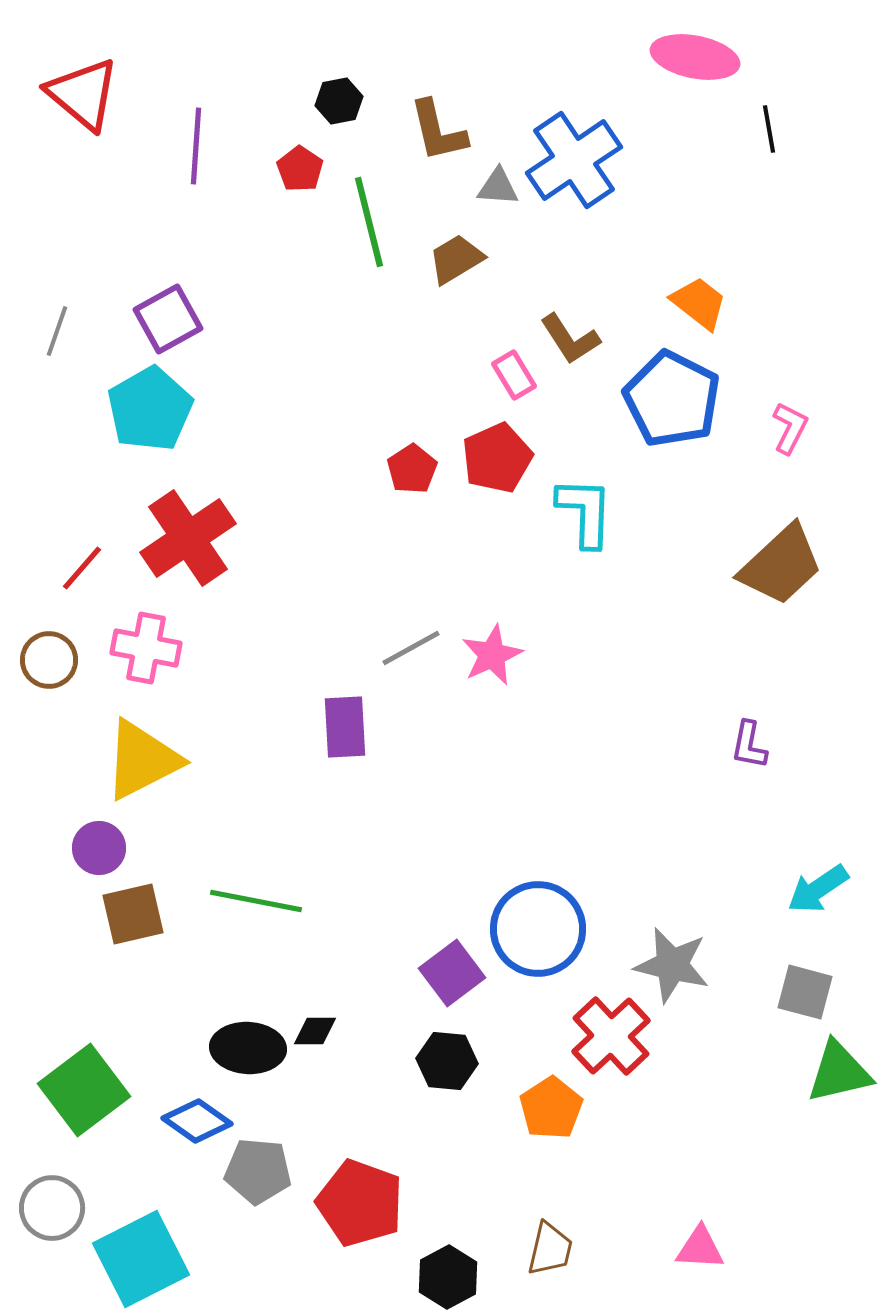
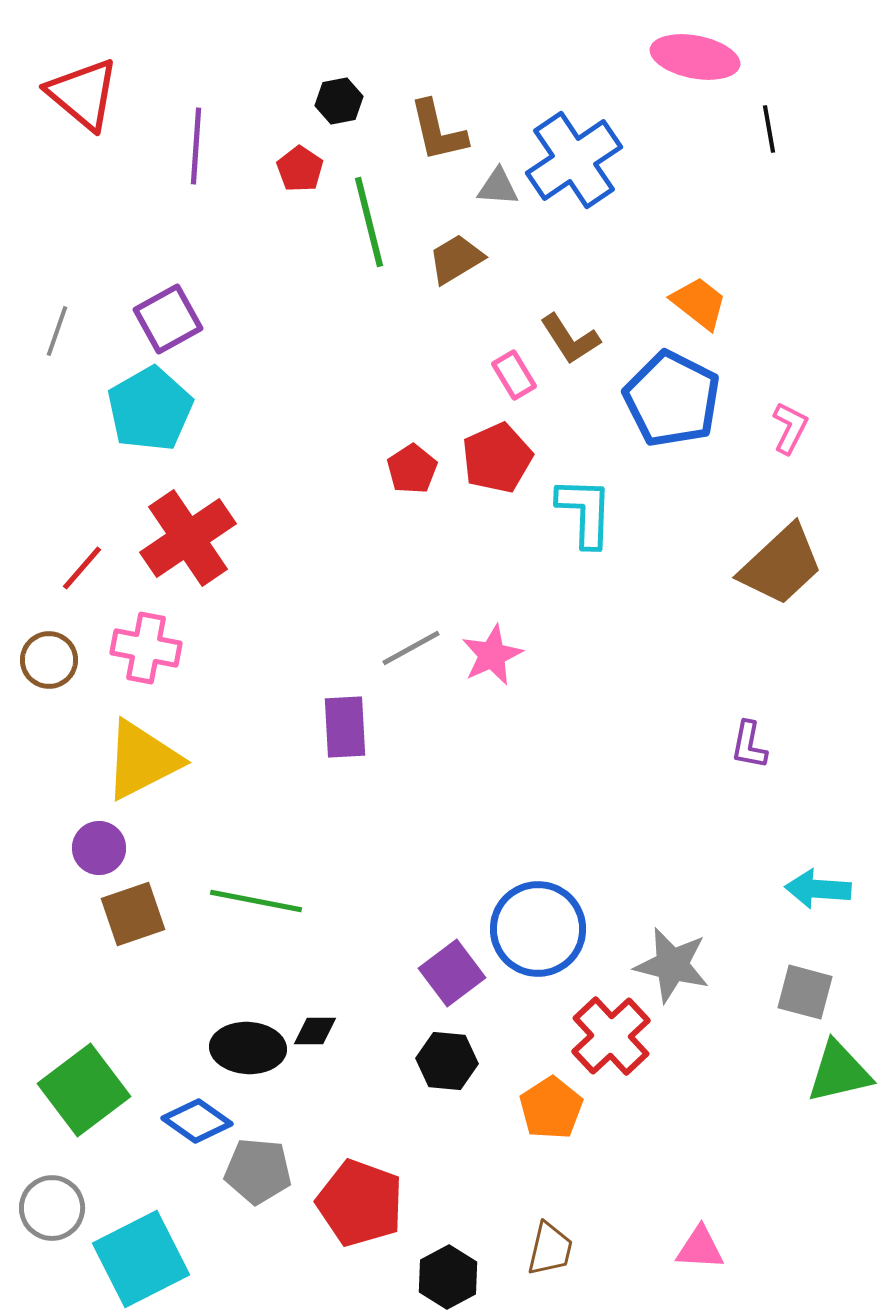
cyan arrow at (818, 889): rotated 38 degrees clockwise
brown square at (133, 914): rotated 6 degrees counterclockwise
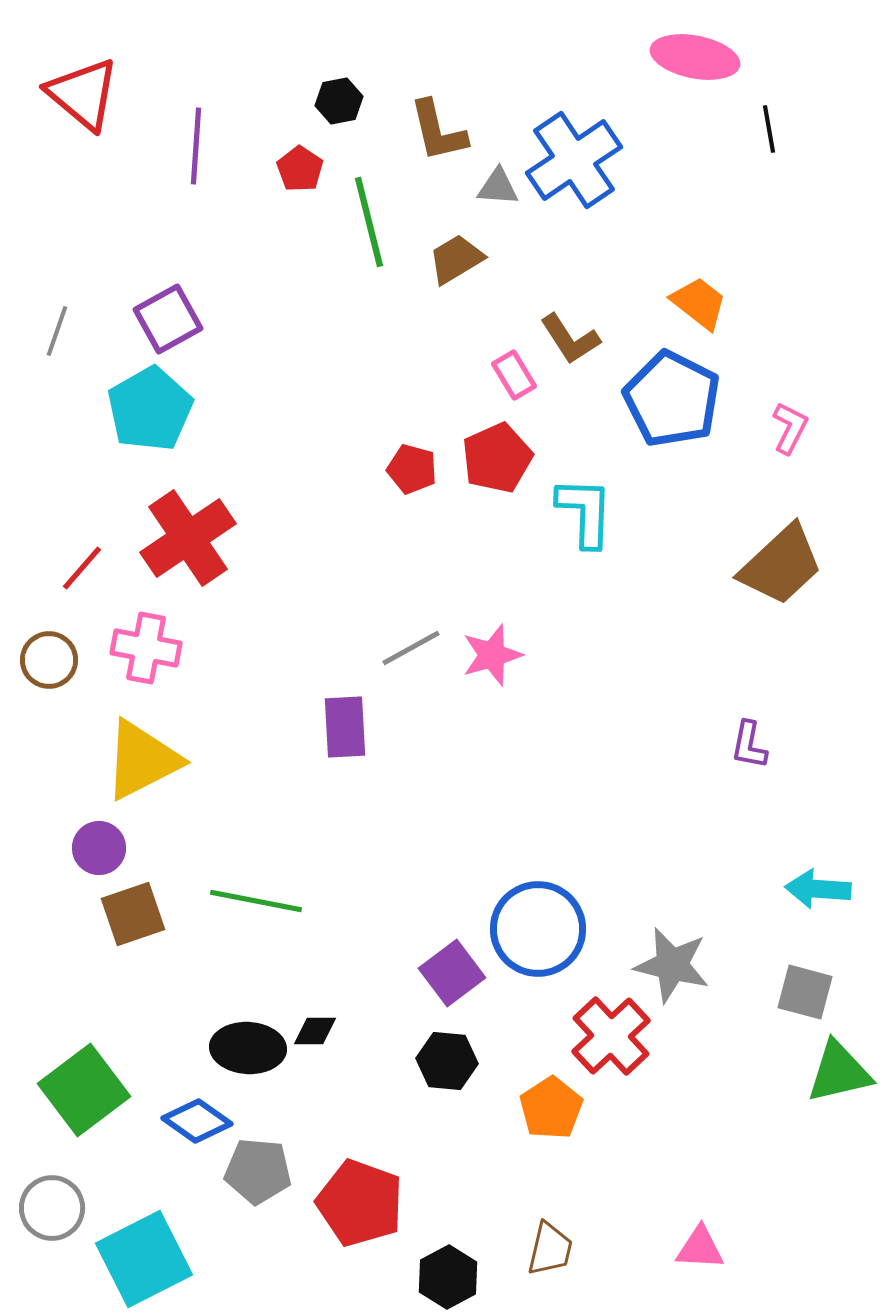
red pentagon at (412, 469): rotated 24 degrees counterclockwise
pink star at (492, 655): rotated 8 degrees clockwise
cyan square at (141, 1259): moved 3 px right
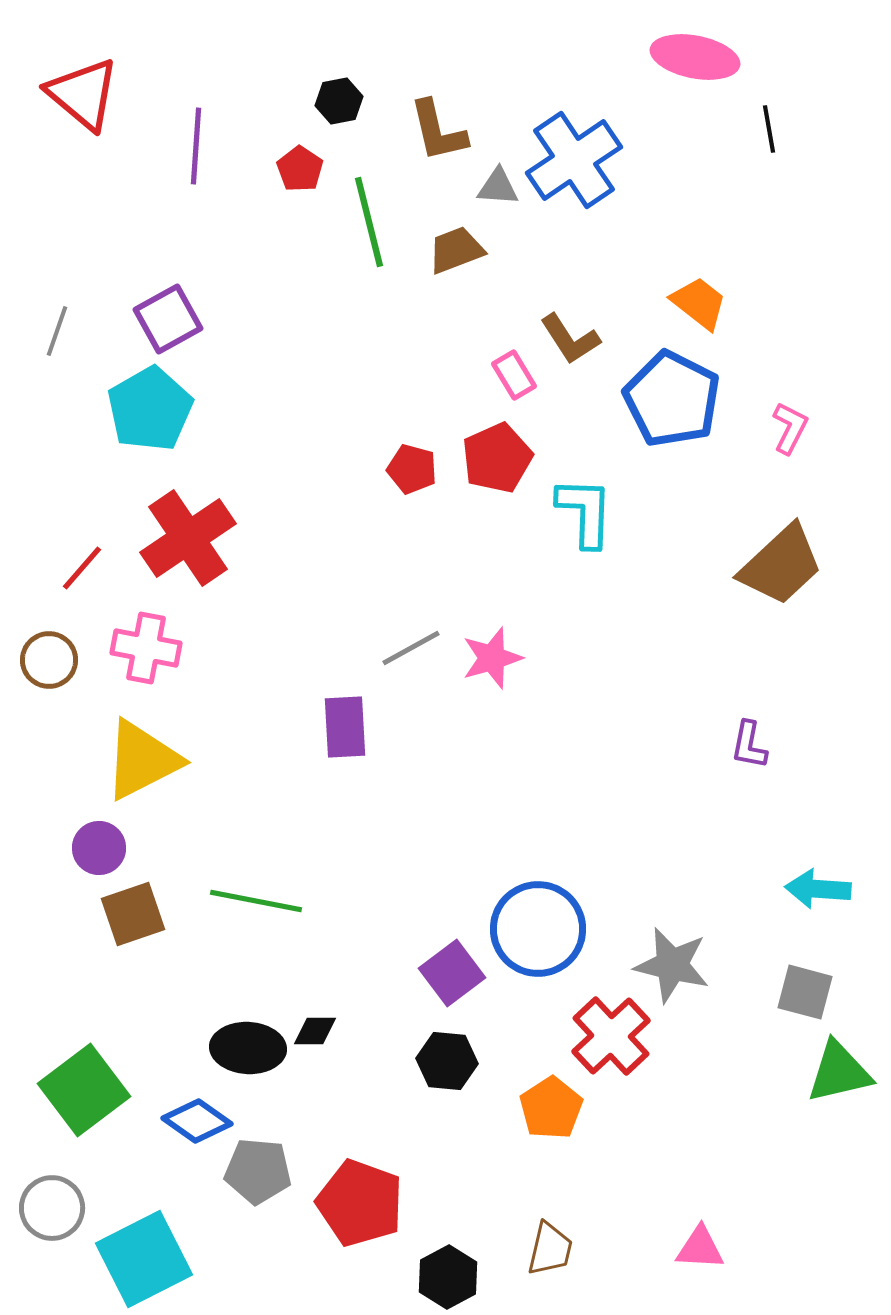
brown trapezoid at (456, 259): moved 9 px up; rotated 10 degrees clockwise
pink star at (492, 655): moved 3 px down
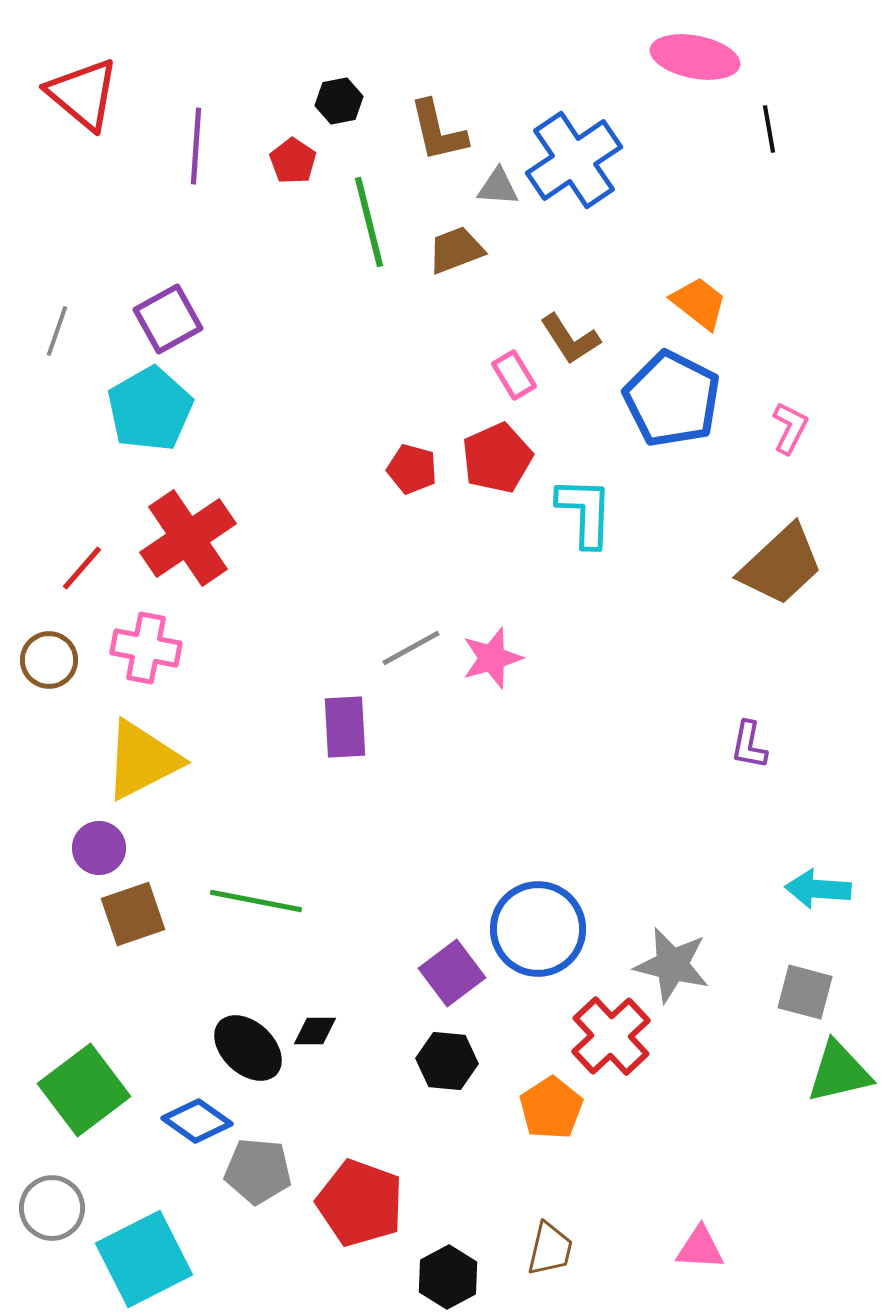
red pentagon at (300, 169): moved 7 px left, 8 px up
black ellipse at (248, 1048): rotated 40 degrees clockwise
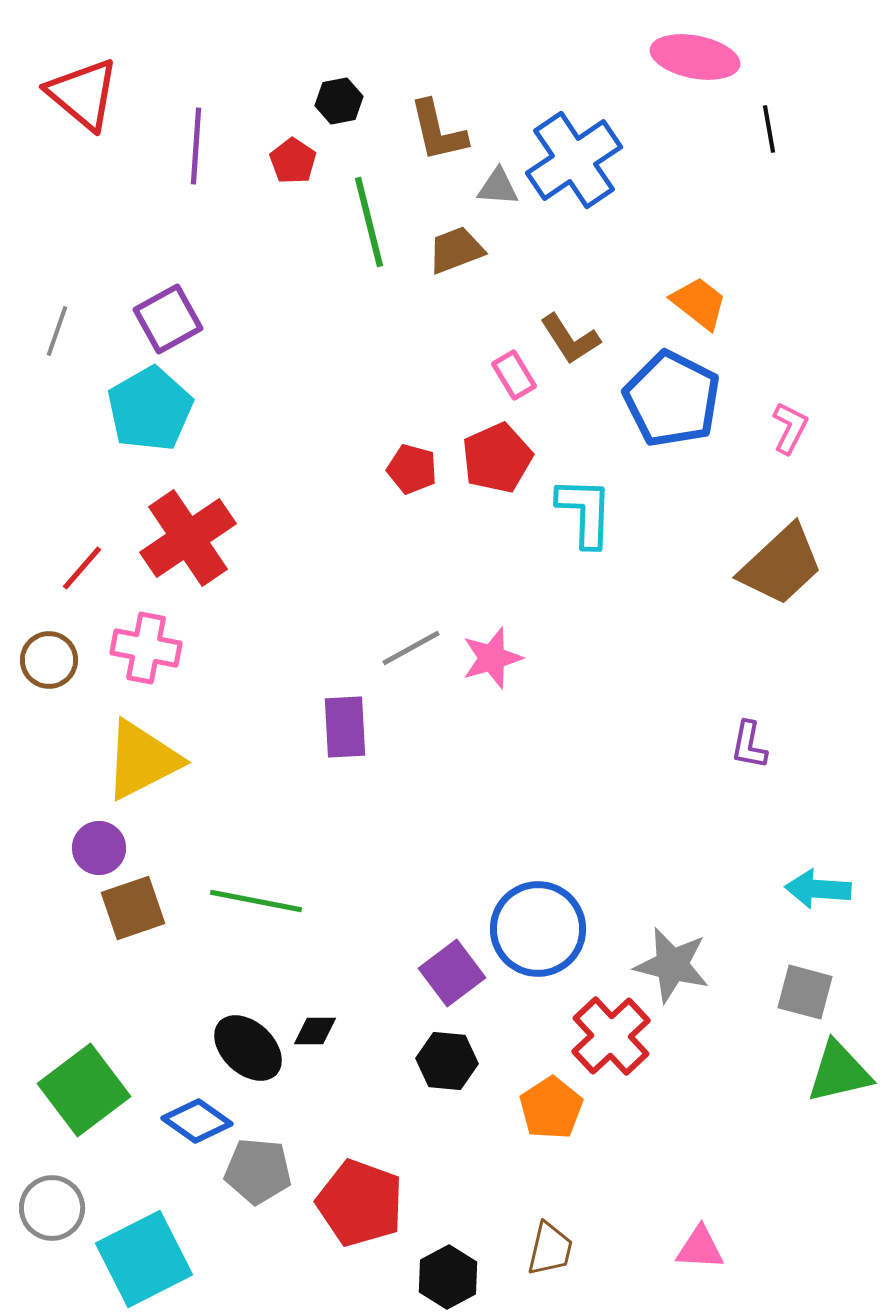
brown square at (133, 914): moved 6 px up
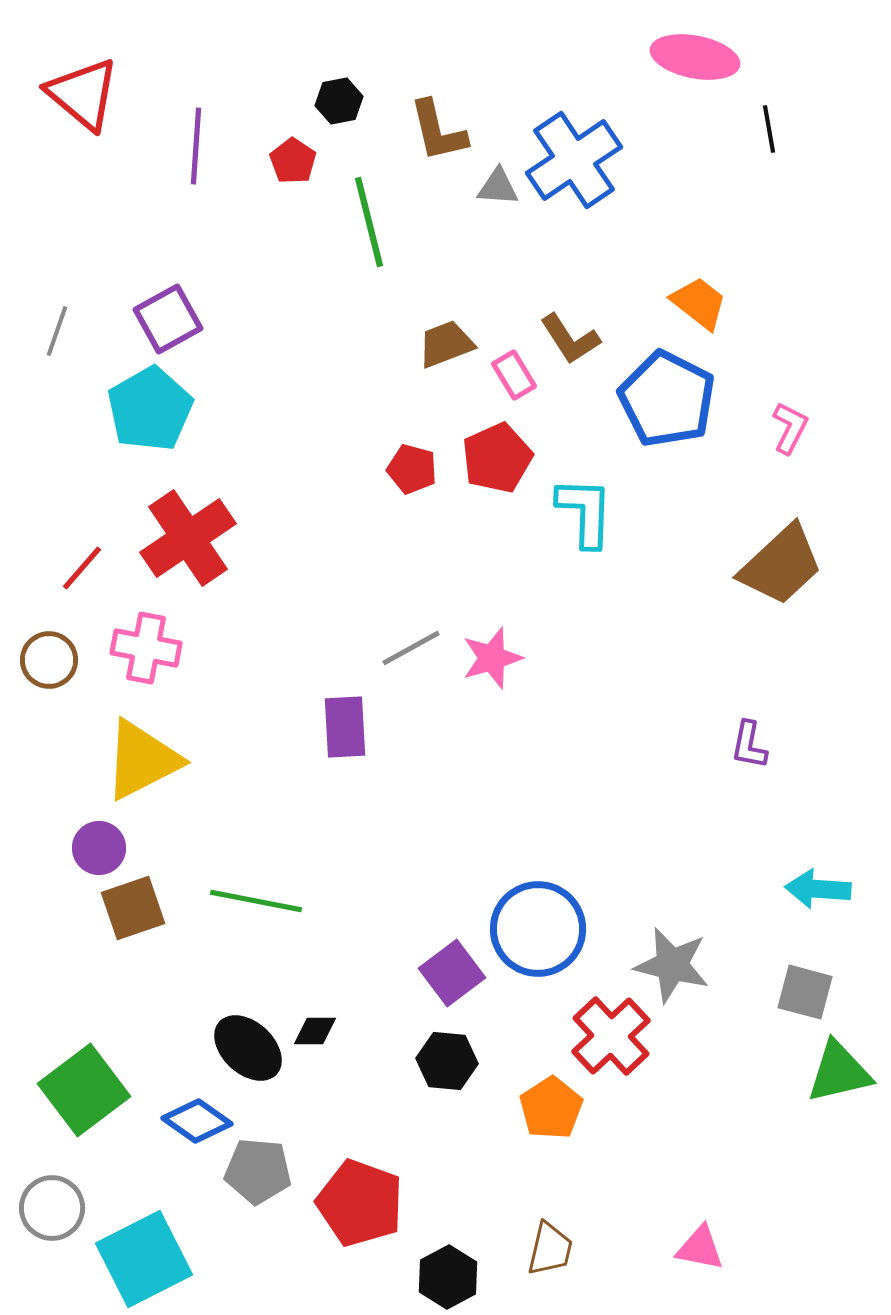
brown trapezoid at (456, 250): moved 10 px left, 94 px down
blue pentagon at (672, 399): moved 5 px left
pink triangle at (700, 1248): rotated 8 degrees clockwise
